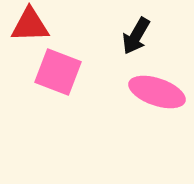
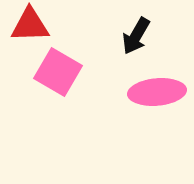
pink square: rotated 9 degrees clockwise
pink ellipse: rotated 24 degrees counterclockwise
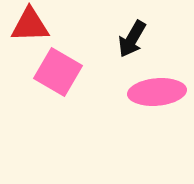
black arrow: moved 4 px left, 3 px down
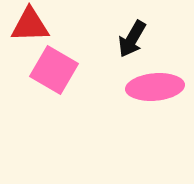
pink square: moved 4 px left, 2 px up
pink ellipse: moved 2 px left, 5 px up
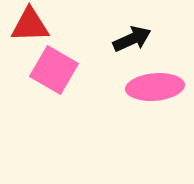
black arrow: rotated 144 degrees counterclockwise
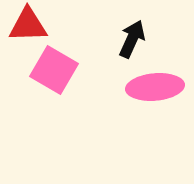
red triangle: moved 2 px left
black arrow: rotated 42 degrees counterclockwise
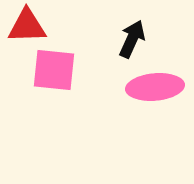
red triangle: moved 1 px left, 1 px down
pink square: rotated 24 degrees counterclockwise
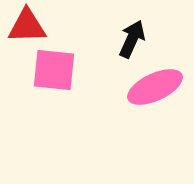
pink ellipse: rotated 20 degrees counterclockwise
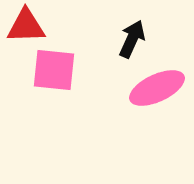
red triangle: moved 1 px left
pink ellipse: moved 2 px right, 1 px down
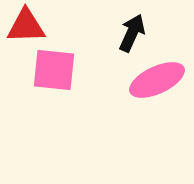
black arrow: moved 6 px up
pink ellipse: moved 8 px up
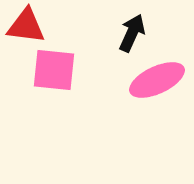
red triangle: rotated 9 degrees clockwise
